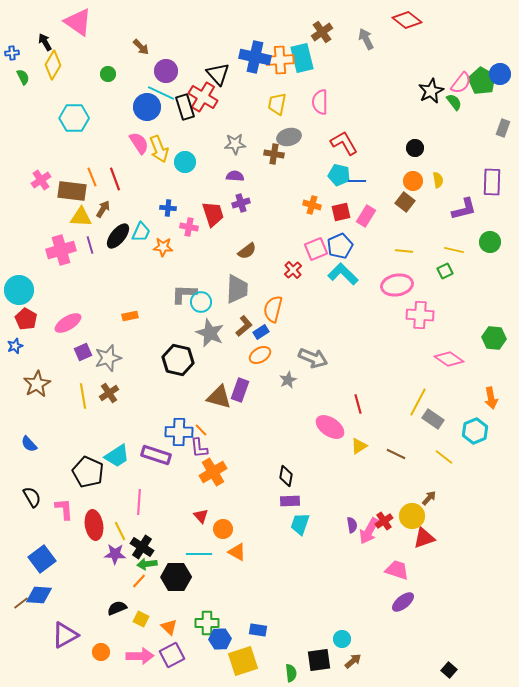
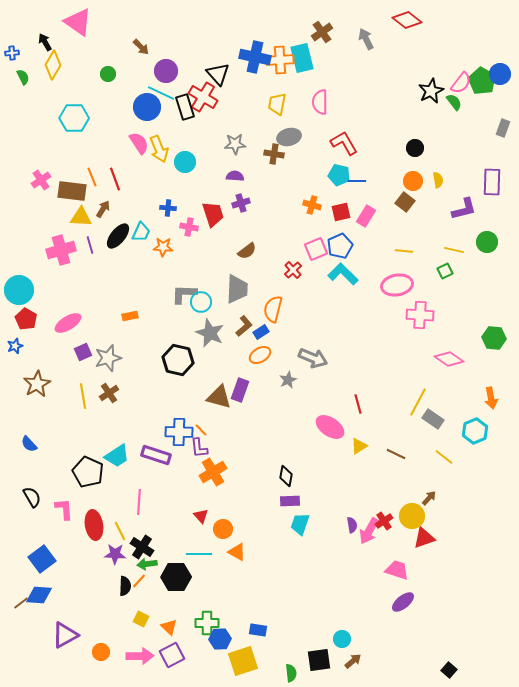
green circle at (490, 242): moved 3 px left
black semicircle at (117, 608): moved 8 px right, 22 px up; rotated 114 degrees clockwise
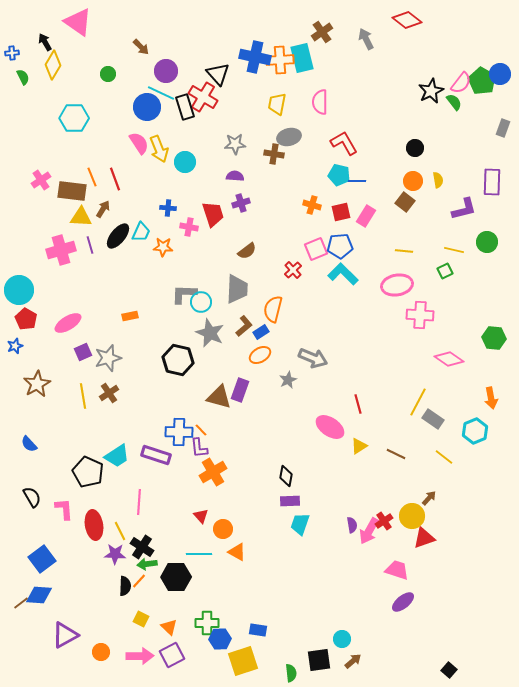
blue pentagon at (340, 246): rotated 20 degrees clockwise
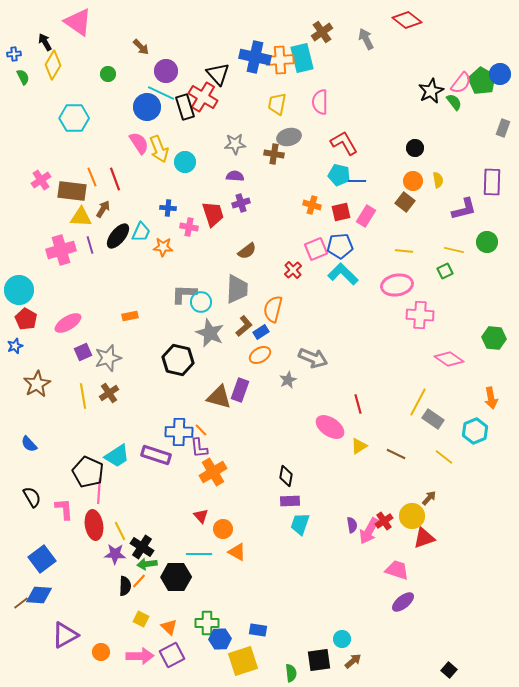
blue cross at (12, 53): moved 2 px right, 1 px down
pink line at (139, 502): moved 40 px left, 11 px up
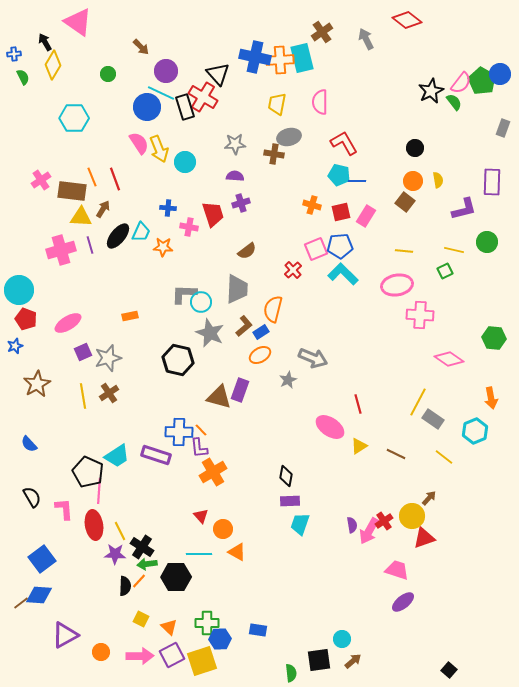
red pentagon at (26, 319): rotated 10 degrees counterclockwise
yellow square at (243, 661): moved 41 px left
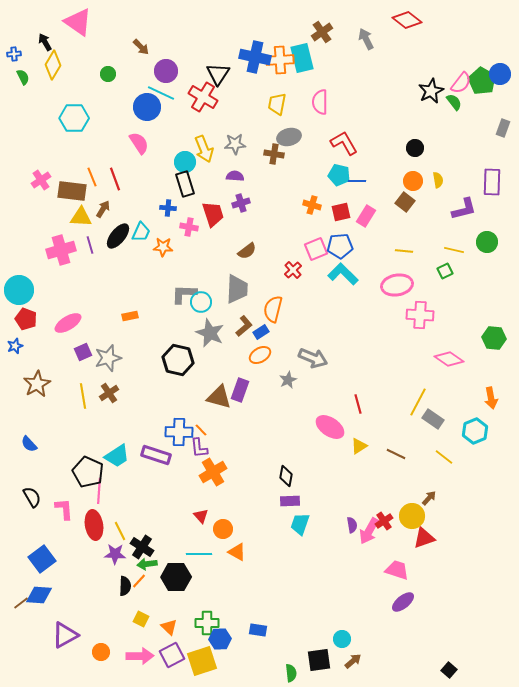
black triangle at (218, 74): rotated 15 degrees clockwise
black rectangle at (185, 107): moved 77 px down
yellow arrow at (159, 149): moved 45 px right
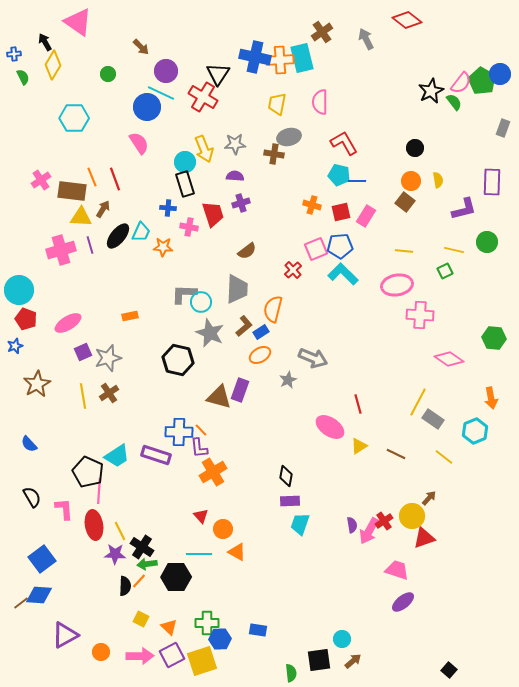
orange circle at (413, 181): moved 2 px left
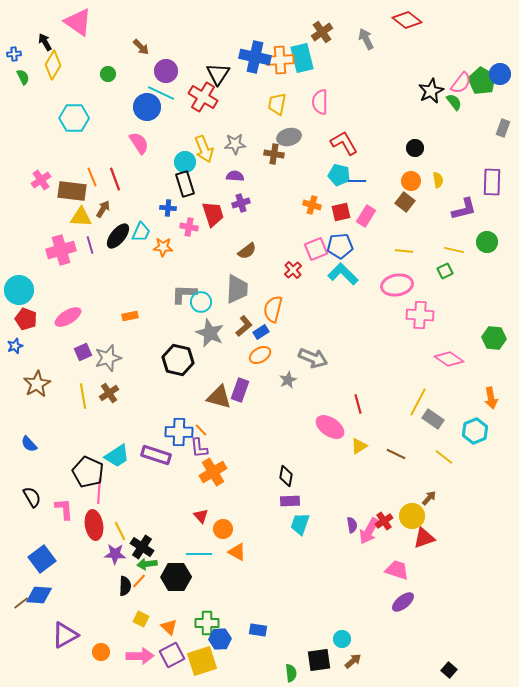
pink ellipse at (68, 323): moved 6 px up
